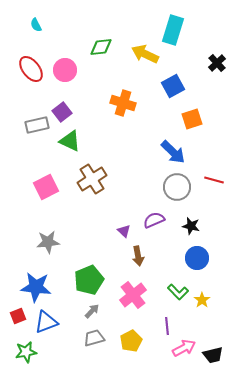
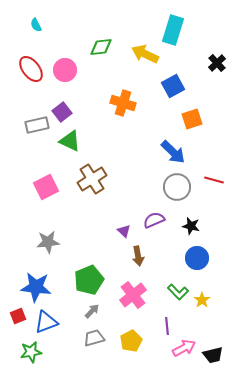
green star: moved 5 px right
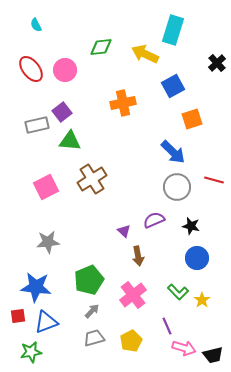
orange cross: rotated 30 degrees counterclockwise
green triangle: rotated 20 degrees counterclockwise
red square: rotated 14 degrees clockwise
purple line: rotated 18 degrees counterclockwise
pink arrow: rotated 45 degrees clockwise
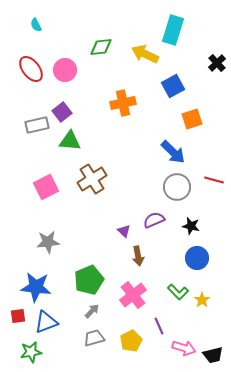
purple line: moved 8 px left
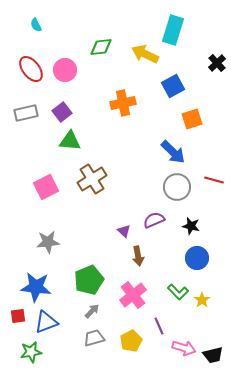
gray rectangle: moved 11 px left, 12 px up
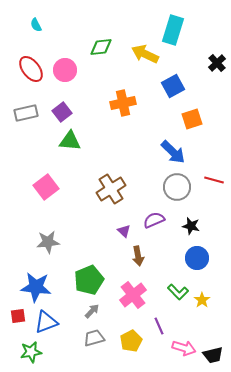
brown cross: moved 19 px right, 10 px down
pink square: rotated 10 degrees counterclockwise
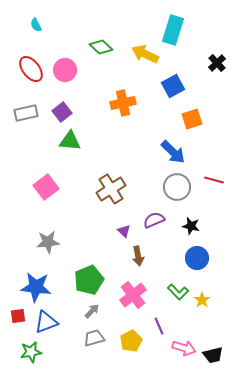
green diamond: rotated 50 degrees clockwise
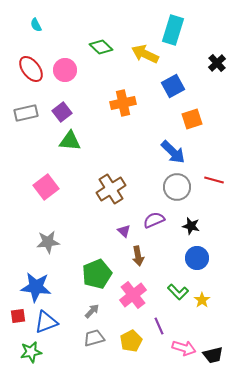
green pentagon: moved 8 px right, 6 px up
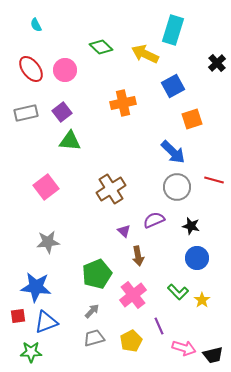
green star: rotated 10 degrees clockwise
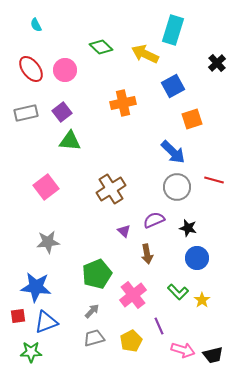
black star: moved 3 px left, 2 px down
brown arrow: moved 9 px right, 2 px up
pink arrow: moved 1 px left, 2 px down
